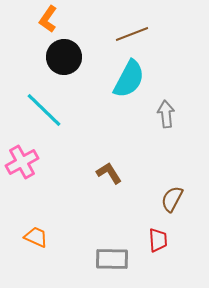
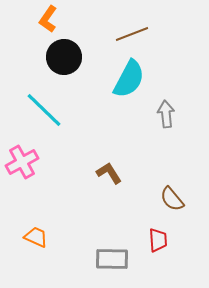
brown semicircle: rotated 68 degrees counterclockwise
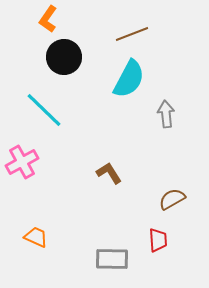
brown semicircle: rotated 100 degrees clockwise
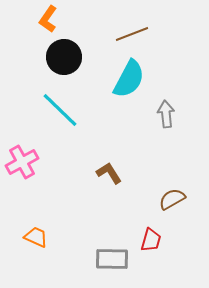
cyan line: moved 16 px right
red trapezoid: moved 7 px left; rotated 20 degrees clockwise
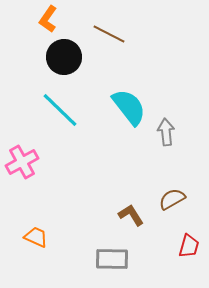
brown line: moved 23 px left; rotated 48 degrees clockwise
cyan semicircle: moved 28 px down; rotated 66 degrees counterclockwise
gray arrow: moved 18 px down
brown L-shape: moved 22 px right, 42 px down
red trapezoid: moved 38 px right, 6 px down
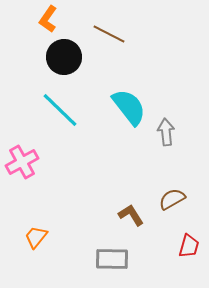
orange trapezoid: rotated 75 degrees counterclockwise
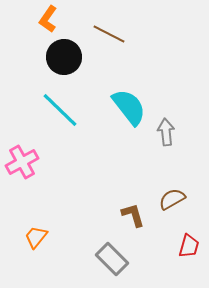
brown L-shape: moved 2 px right; rotated 16 degrees clockwise
gray rectangle: rotated 44 degrees clockwise
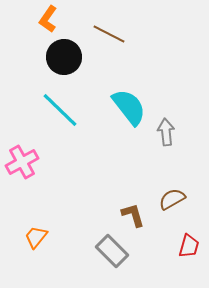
gray rectangle: moved 8 px up
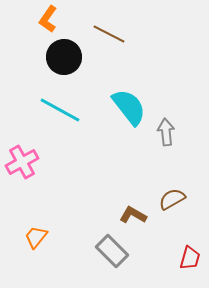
cyan line: rotated 15 degrees counterclockwise
brown L-shape: rotated 44 degrees counterclockwise
red trapezoid: moved 1 px right, 12 px down
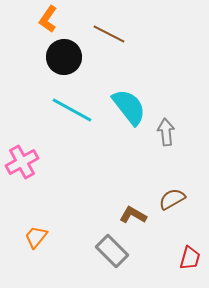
cyan line: moved 12 px right
